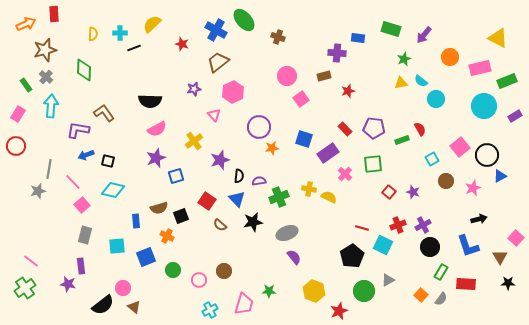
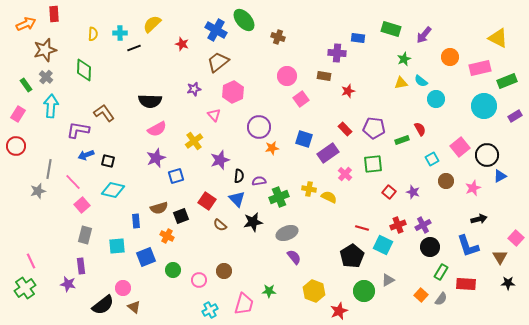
brown rectangle at (324, 76): rotated 24 degrees clockwise
pink line at (31, 261): rotated 28 degrees clockwise
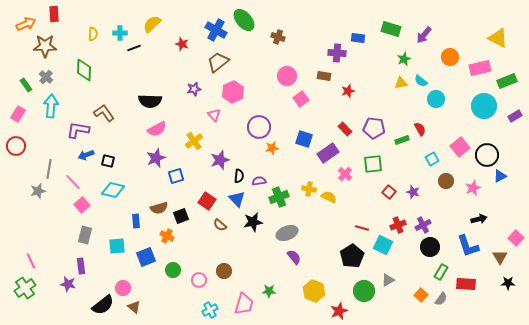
brown star at (45, 50): moved 4 px up; rotated 15 degrees clockwise
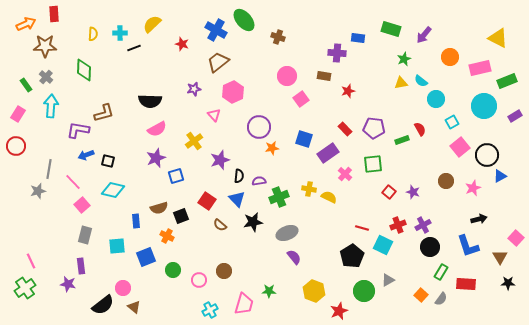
brown L-shape at (104, 113): rotated 110 degrees clockwise
cyan square at (432, 159): moved 20 px right, 37 px up
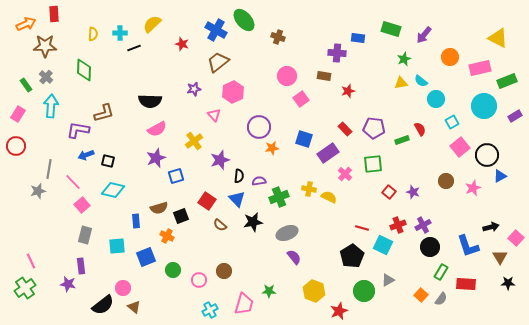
black arrow at (479, 219): moved 12 px right, 8 px down
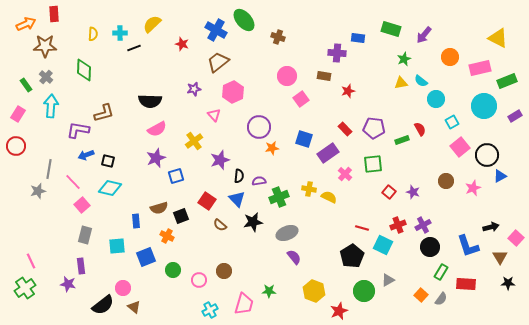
cyan diamond at (113, 190): moved 3 px left, 2 px up
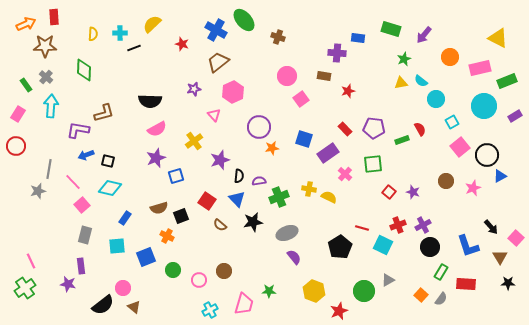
red rectangle at (54, 14): moved 3 px down
blue rectangle at (136, 221): moved 11 px left, 3 px up; rotated 40 degrees clockwise
black arrow at (491, 227): rotated 63 degrees clockwise
black pentagon at (352, 256): moved 12 px left, 9 px up
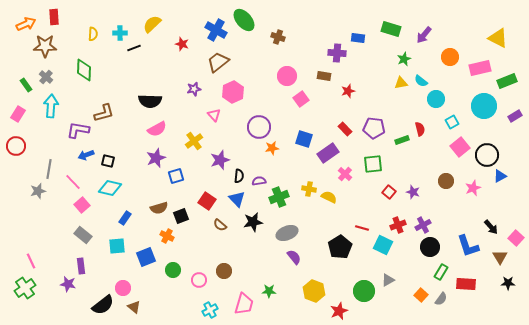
red semicircle at (420, 129): rotated 16 degrees clockwise
gray rectangle at (85, 235): moved 2 px left; rotated 66 degrees counterclockwise
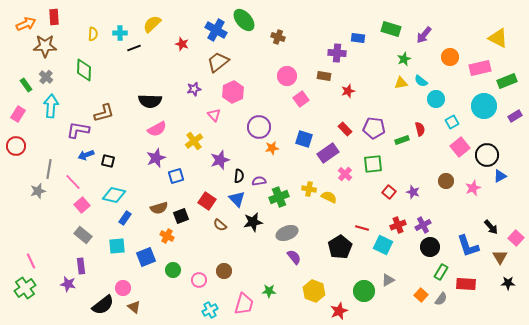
cyan diamond at (110, 188): moved 4 px right, 7 px down
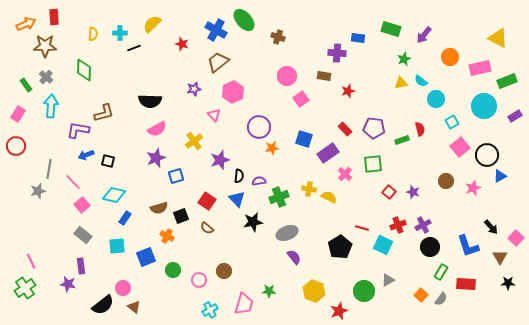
brown semicircle at (220, 225): moved 13 px left, 3 px down
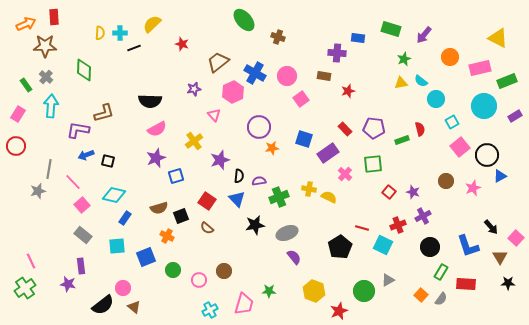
blue cross at (216, 30): moved 39 px right, 43 px down
yellow semicircle at (93, 34): moved 7 px right, 1 px up
black star at (253, 222): moved 2 px right, 3 px down
purple cross at (423, 225): moved 9 px up
